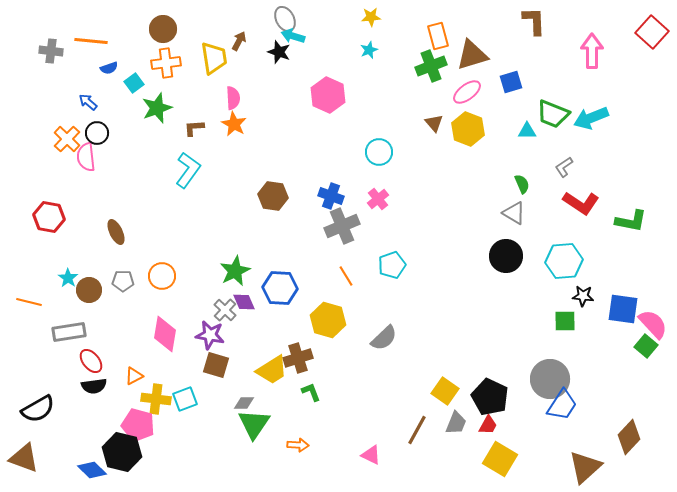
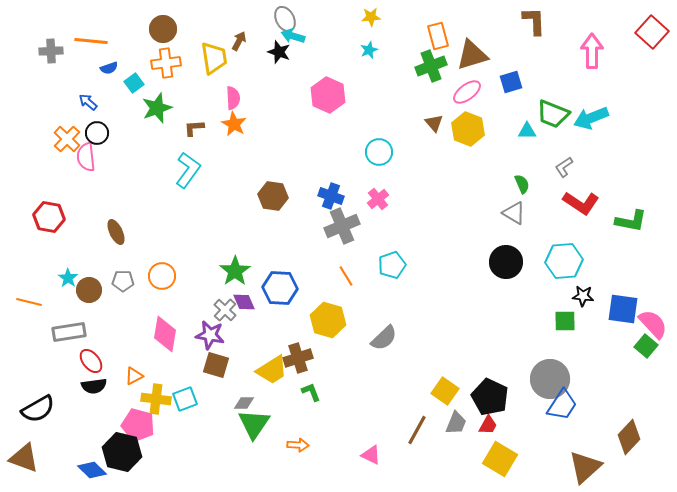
gray cross at (51, 51): rotated 10 degrees counterclockwise
black circle at (506, 256): moved 6 px down
green star at (235, 271): rotated 8 degrees counterclockwise
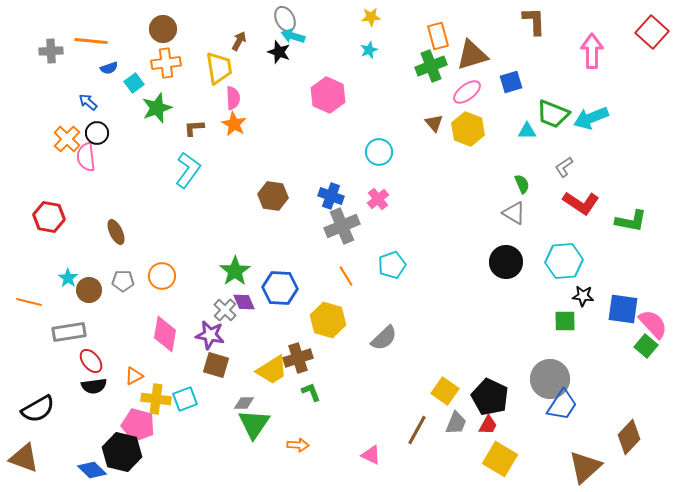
yellow trapezoid at (214, 58): moved 5 px right, 10 px down
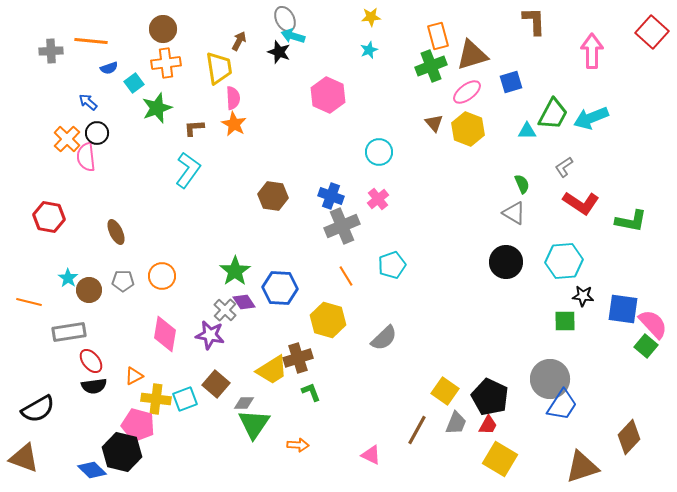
green trapezoid at (553, 114): rotated 84 degrees counterclockwise
purple diamond at (244, 302): rotated 10 degrees counterclockwise
brown square at (216, 365): moved 19 px down; rotated 24 degrees clockwise
brown triangle at (585, 467): moved 3 px left; rotated 24 degrees clockwise
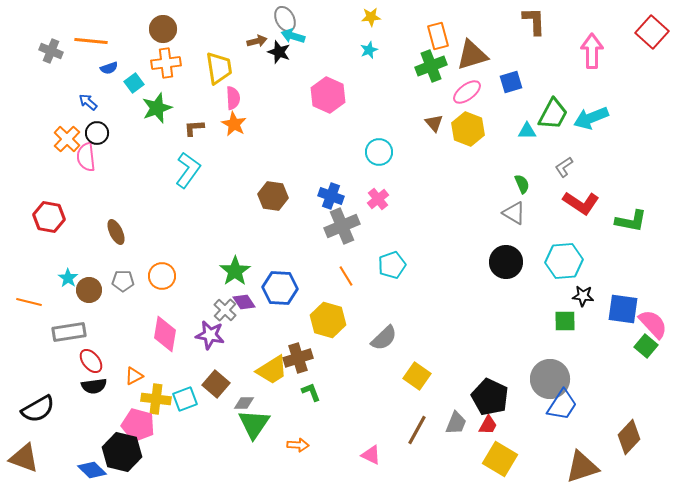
brown arrow at (239, 41): moved 18 px right; rotated 48 degrees clockwise
gray cross at (51, 51): rotated 25 degrees clockwise
yellow square at (445, 391): moved 28 px left, 15 px up
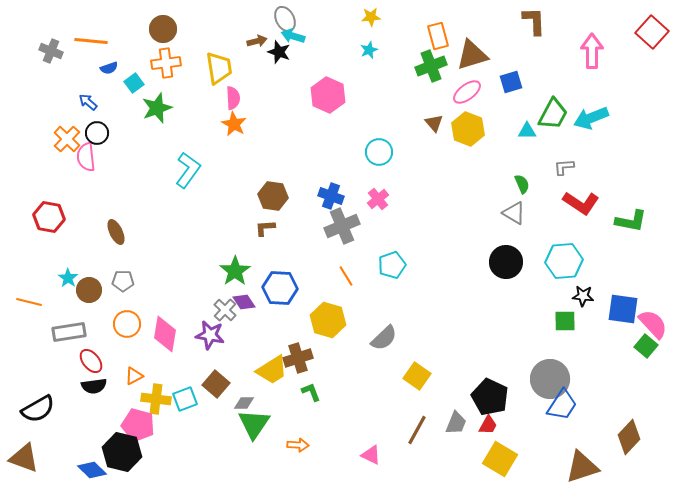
brown L-shape at (194, 128): moved 71 px right, 100 px down
gray L-shape at (564, 167): rotated 30 degrees clockwise
orange circle at (162, 276): moved 35 px left, 48 px down
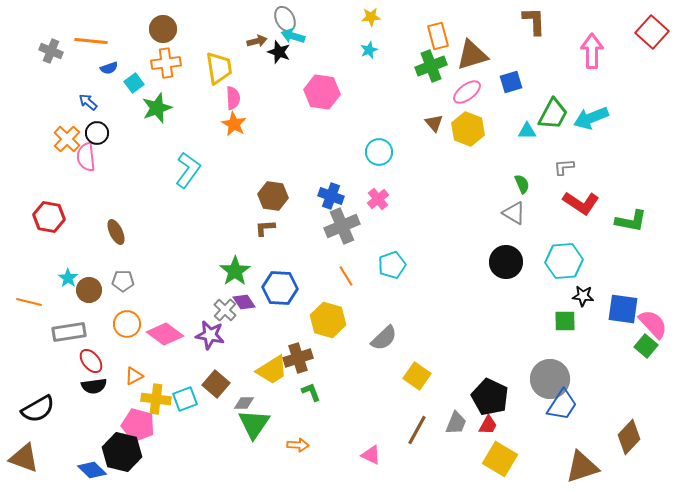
pink hexagon at (328, 95): moved 6 px left, 3 px up; rotated 16 degrees counterclockwise
pink diamond at (165, 334): rotated 63 degrees counterclockwise
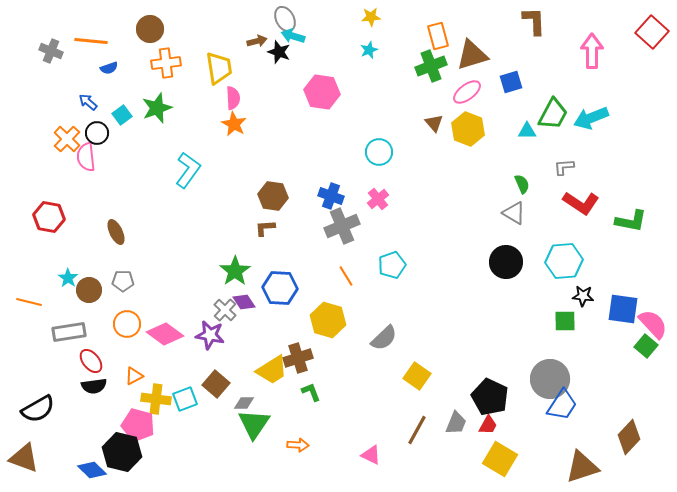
brown circle at (163, 29): moved 13 px left
cyan square at (134, 83): moved 12 px left, 32 px down
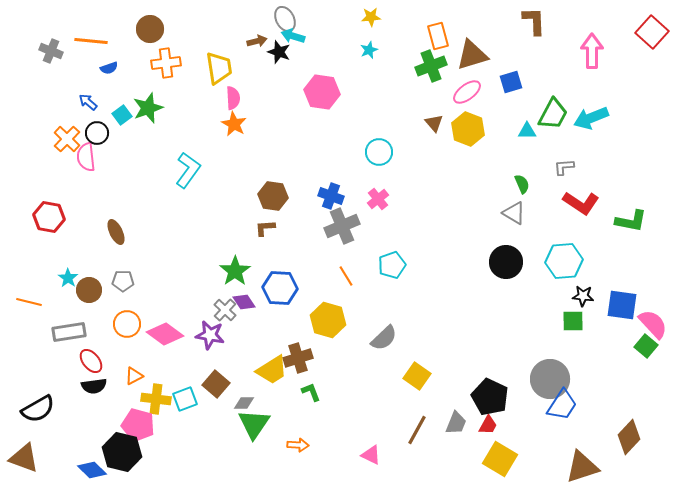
green star at (157, 108): moved 9 px left
blue square at (623, 309): moved 1 px left, 4 px up
green square at (565, 321): moved 8 px right
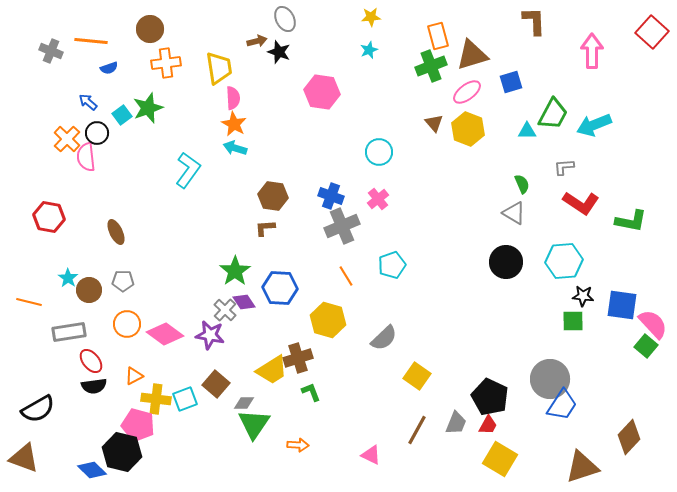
cyan arrow at (293, 36): moved 58 px left, 112 px down
cyan arrow at (591, 118): moved 3 px right, 7 px down
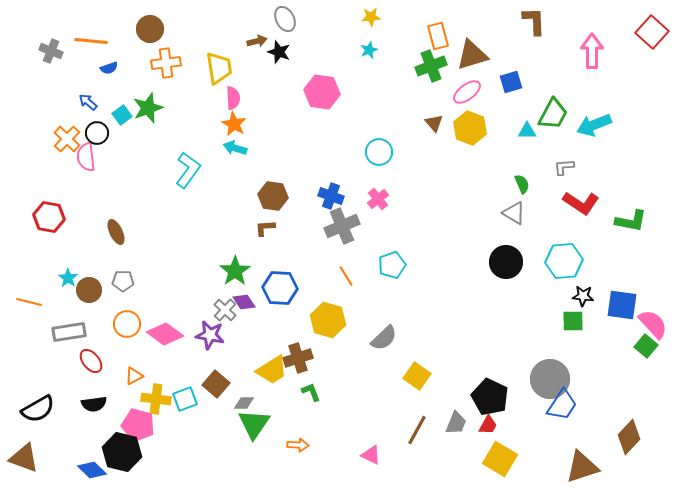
yellow hexagon at (468, 129): moved 2 px right, 1 px up
black semicircle at (94, 386): moved 18 px down
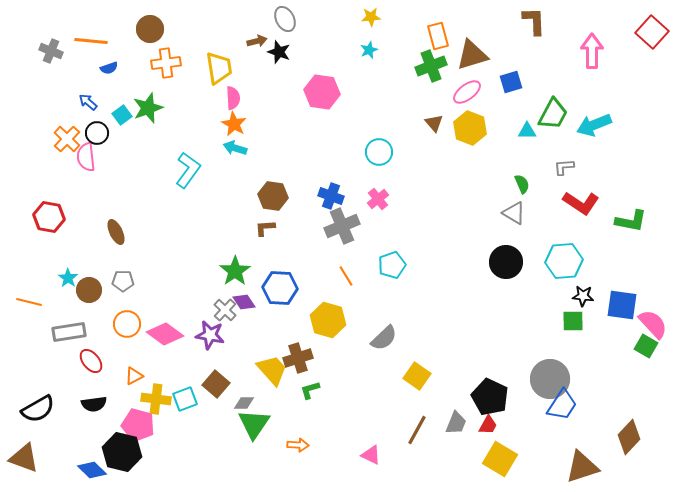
green square at (646, 346): rotated 10 degrees counterclockwise
yellow trapezoid at (272, 370): rotated 100 degrees counterclockwise
green L-shape at (311, 392): moved 1 px left, 2 px up; rotated 85 degrees counterclockwise
